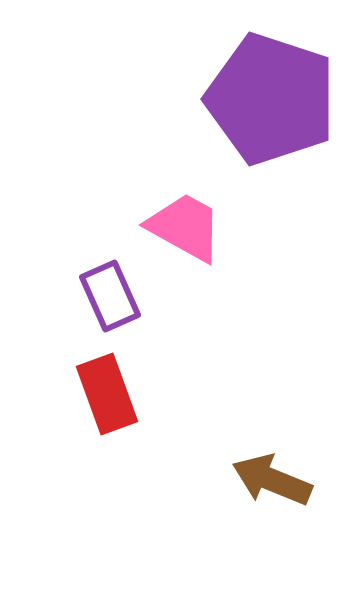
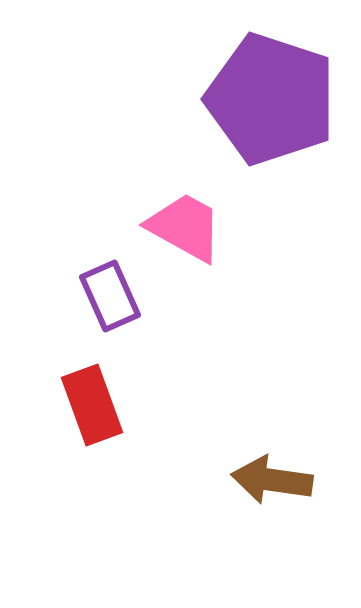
red rectangle: moved 15 px left, 11 px down
brown arrow: rotated 14 degrees counterclockwise
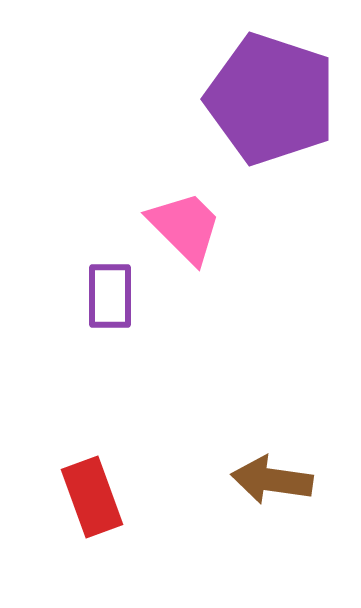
pink trapezoid: rotated 16 degrees clockwise
purple rectangle: rotated 24 degrees clockwise
red rectangle: moved 92 px down
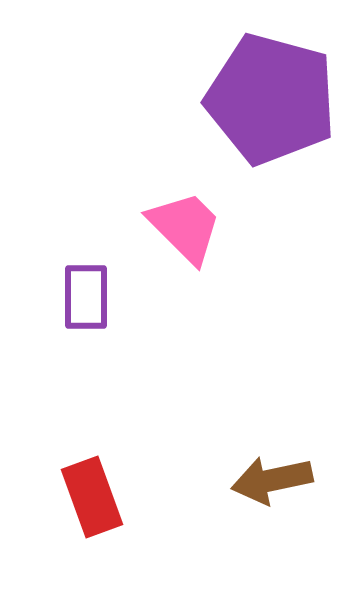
purple pentagon: rotated 3 degrees counterclockwise
purple rectangle: moved 24 px left, 1 px down
brown arrow: rotated 20 degrees counterclockwise
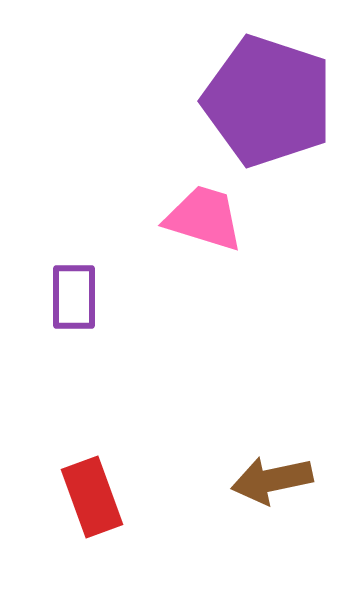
purple pentagon: moved 3 px left, 2 px down; rotated 3 degrees clockwise
pink trapezoid: moved 19 px right, 9 px up; rotated 28 degrees counterclockwise
purple rectangle: moved 12 px left
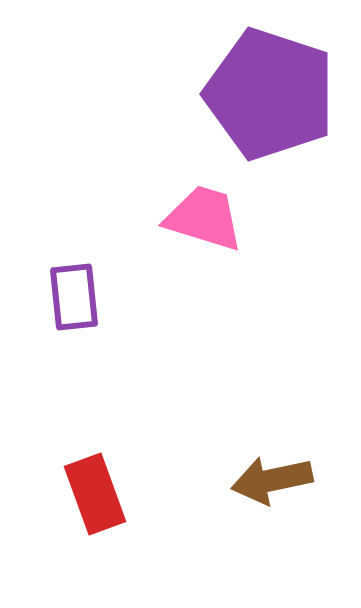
purple pentagon: moved 2 px right, 7 px up
purple rectangle: rotated 6 degrees counterclockwise
red rectangle: moved 3 px right, 3 px up
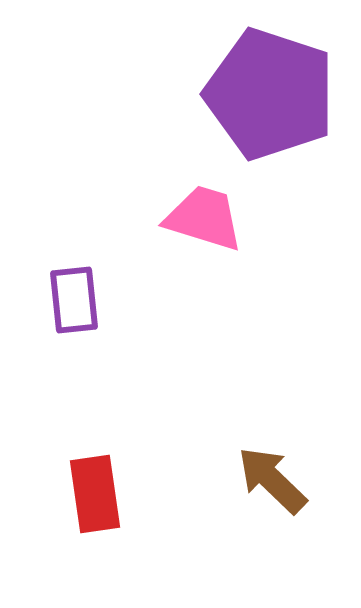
purple rectangle: moved 3 px down
brown arrow: rotated 56 degrees clockwise
red rectangle: rotated 12 degrees clockwise
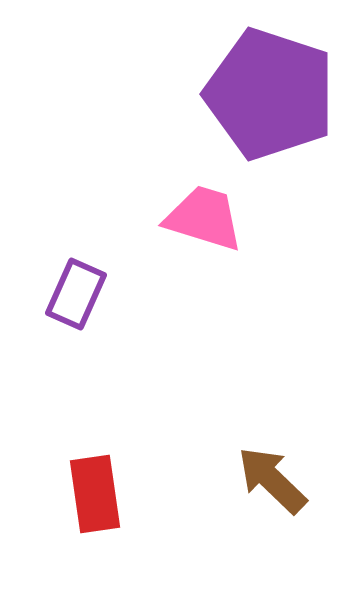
purple rectangle: moved 2 px right, 6 px up; rotated 30 degrees clockwise
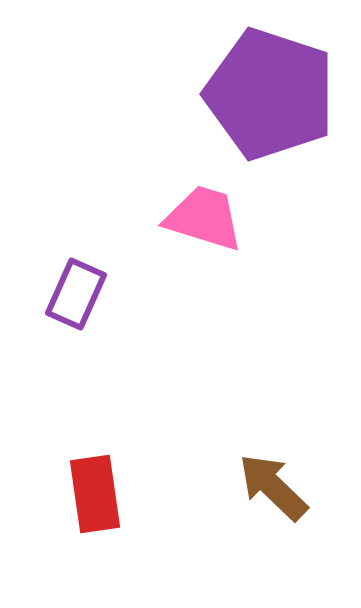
brown arrow: moved 1 px right, 7 px down
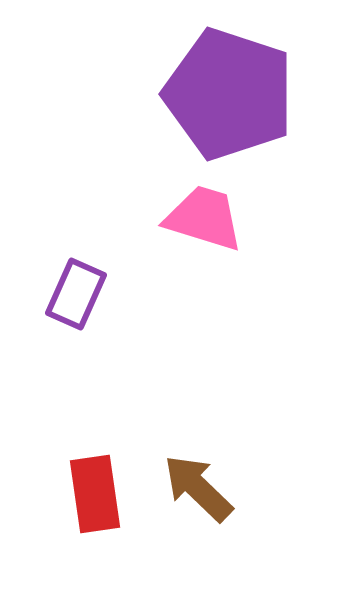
purple pentagon: moved 41 px left
brown arrow: moved 75 px left, 1 px down
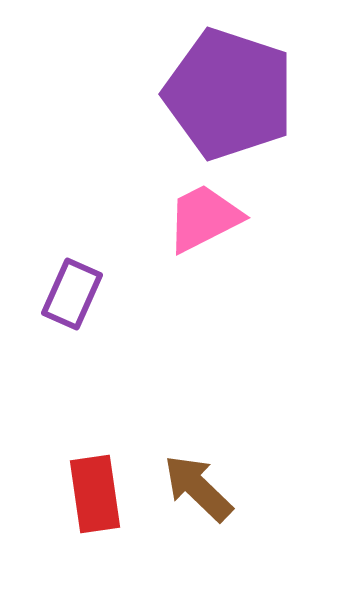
pink trapezoid: rotated 44 degrees counterclockwise
purple rectangle: moved 4 px left
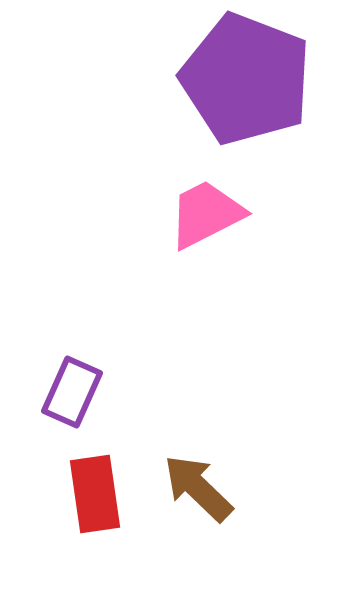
purple pentagon: moved 17 px right, 15 px up; rotated 3 degrees clockwise
pink trapezoid: moved 2 px right, 4 px up
purple rectangle: moved 98 px down
